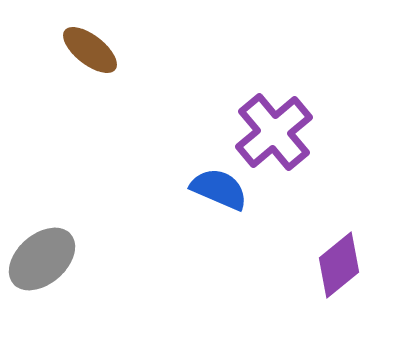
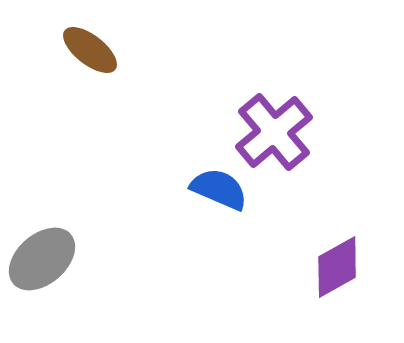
purple diamond: moved 2 px left, 2 px down; rotated 10 degrees clockwise
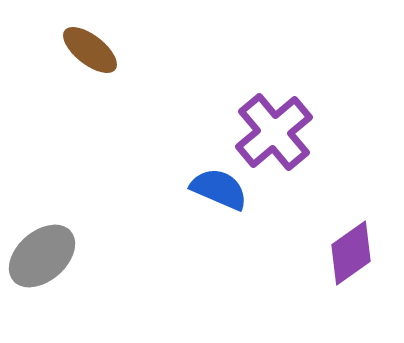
gray ellipse: moved 3 px up
purple diamond: moved 14 px right, 14 px up; rotated 6 degrees counterclockwise
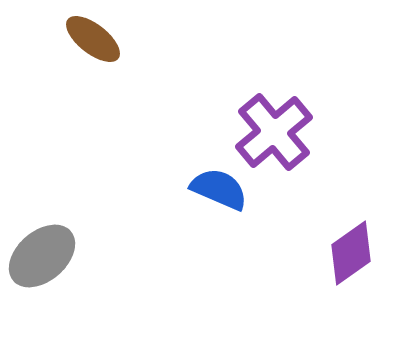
brown ellipse: moved 3 px right, 11 px up
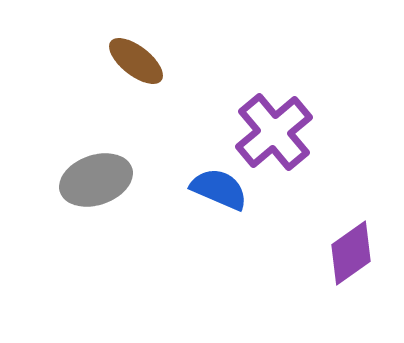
brown ellipse: moved 43 px right, 22 px down
gray ellipse: moved 54 px right, 76 px up; rotated 22 degrees clockwise
